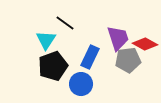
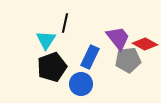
black line: rotated 66 degrees clockwise
purple trapezoid: rotated 20 degrees counterclockwise
black pentagon: moved 1 px left, 1 px down
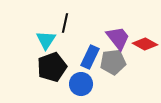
gray pentagon: moved 15 px left, 2 px down
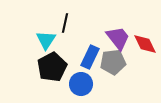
red diamond: rotated 35 degrees clockwise
black pentagon: rotated 8 degrees counterclockwise
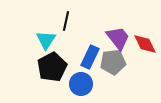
black line: moved 1 px right, 2 px up
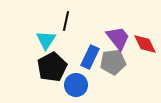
blue circle: moved 5 px left, 1 px down
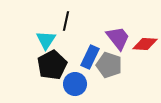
red diamond: rotated 60 degrees counterclockwise
gray pentagon: moved 4 px left, 3 px down; rotated 25 degrees clockwise
black pentagon: moved 2 px up
blue circle: moved 1 px left, 1 px up
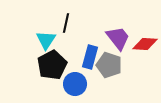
black line: moved 2 px down
blue rectangle: rotated 10 degrees counterclockwise
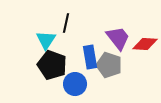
blue rectangle: rotated 25 degrees counterclockwise
black pentagon: rotated 24 degrees counterclockwise
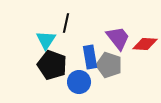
blue circle: moved 4 px right, 2 px up
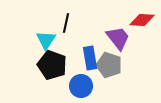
red diamond: moved 3 px left, 24 px up
blue rectangle: moved 1 px down
blue circle: moved 2 px right, 4 px down
